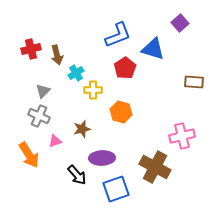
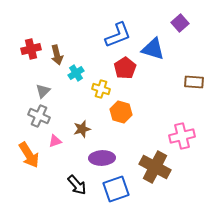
yellow cross: moved 8 px right, 1 px up; rotated 18 degrees clockwise
black arrow: moved 10 px down
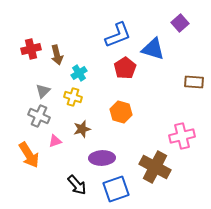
cyan cross: moved 3 px right
yellow cross: moved 28 px left, 8 px down
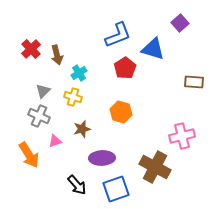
red cross: rotated 30 degrees counterclockwise
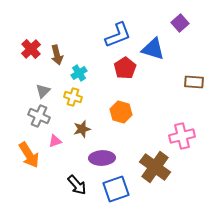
brown cross: rotated 8 degrees clockwise
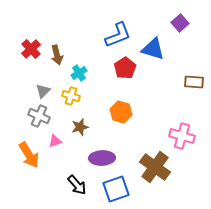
yellow cross: moved 2 px left, 1 px up
brown star: moved 2 px left, 2 px up
pink cross: rotated 30 degrees clockwise
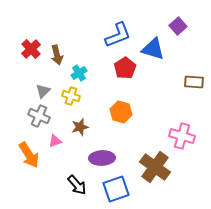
purple square: moved 2 px left, 3 px down
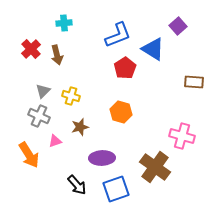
blue triangle: rotated 15 degrees clockwise
cyan cross: moved 15 px left, 50 px up; rotated 28 degrees clockwise
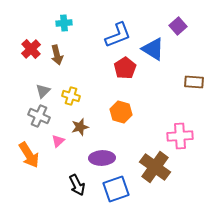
pink cross: moved 2 px left; rotated 20 degrees counterclockwise
pink triangle: moved 3 px right; rotated 24 degrees counterclockwise
black arrow: rotated 15 degrees clockwise
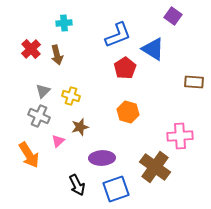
purple square: moved 5 px left, 10 px up; rotated 12 degrees counterclockwise
orange hexagon: moved 7 px right
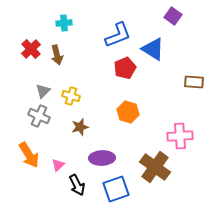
red pentagon: rotated 10 degrees clockwise
pink triangle: moved 24 px down
